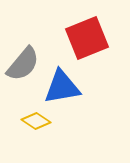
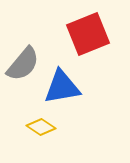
red square: moved 1 px right, 4 px up
yellow diamond: moved 5 px right, 6 px down
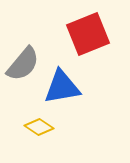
yellow diamond: moved 2 px left
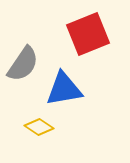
gray semicircle: rotated 6 degrees counterclockwise
blue triangle: moved 2 px right, 2 px down
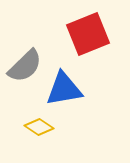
gray semicircle: moved 2 px right, 2 px down; rotated 12 degrees clockwise
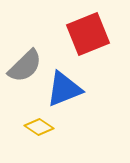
blue triangle: rotated 12 degrees counterclockwise
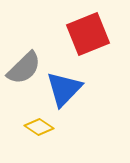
gray semicircle: moved 1 px left, 2 px down
blue triangle: rotated 24 degrees counterclockwise
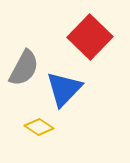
red square: moved 2 px right, 3 px down; rotated 24 degrees counterclockwise
gray semicircle: rotated 18 degrees counterclockwise
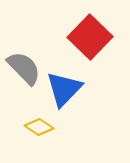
gray semicircle: rotated 72 degrees counterclockwise
